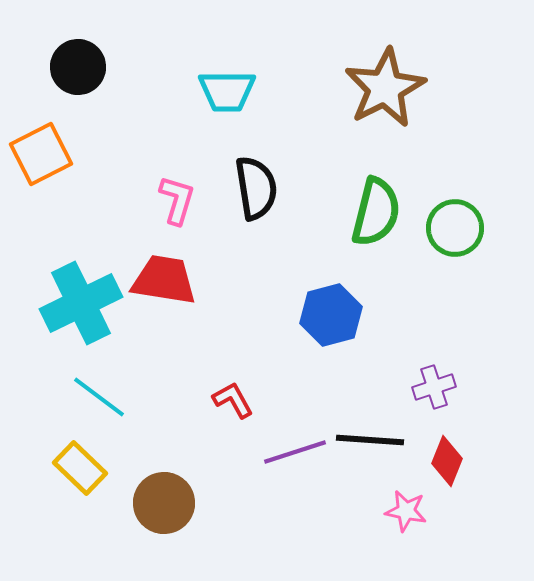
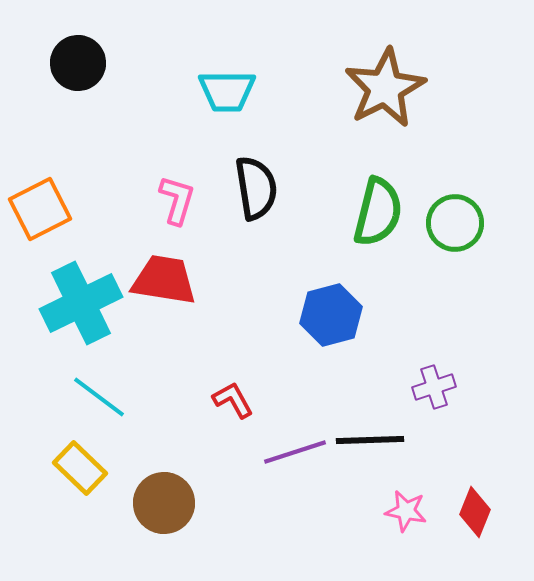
black circle: moved 4 px up
orange square: moved 1 px left, 55 px down
green semicircle: moved 2 px right
green circle: moved 5 px up
black line: rotated 6 degrees counterclockwise
red diamond: moved 28 px right, 51 px down
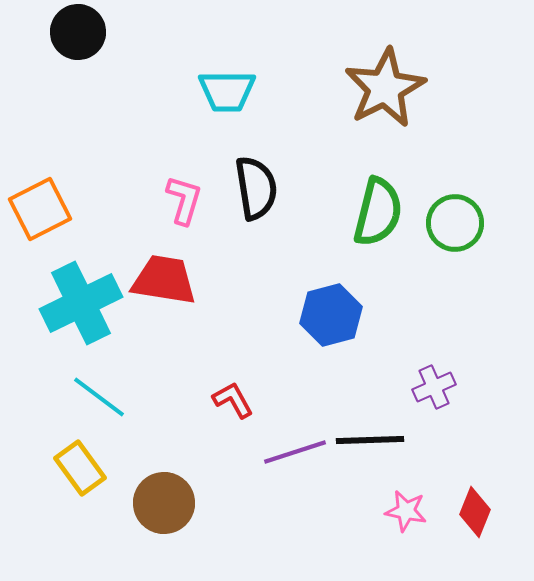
black circle: moved 31 px up
pink L-shape: moved 7 px right
purple cross: rotated 6 degrees counterclockwise
yellow rectangle: rotated 10 degrees clockwise
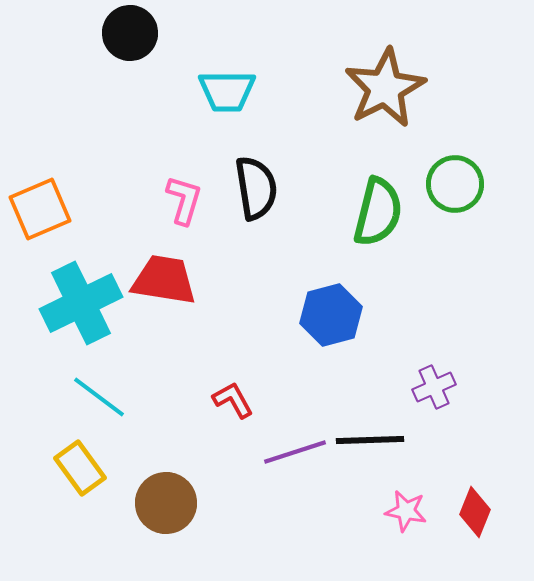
black circle: moved 52 px right, 1 px down
orange square: rotated 4 degrees clockwise
green circle: moved 39 px up
brown circle: moved 2 px right
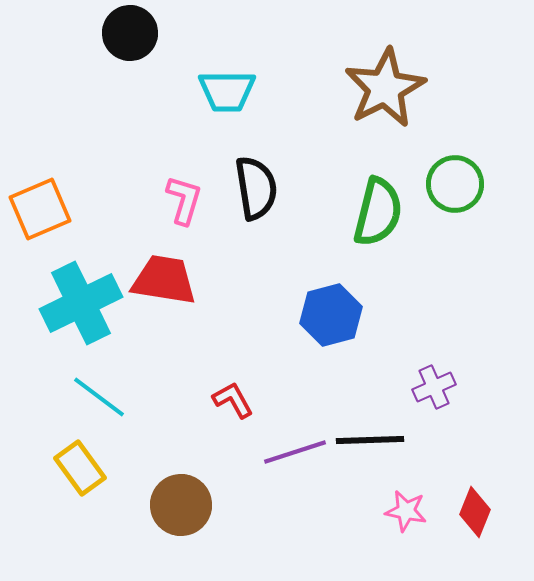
brown circle: moved 15 px right, 2 px down
